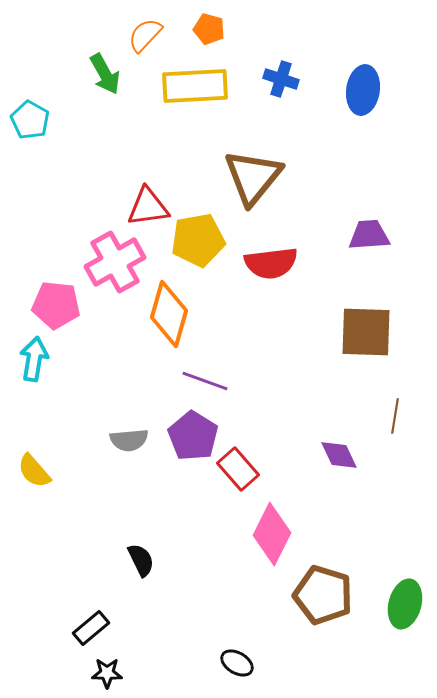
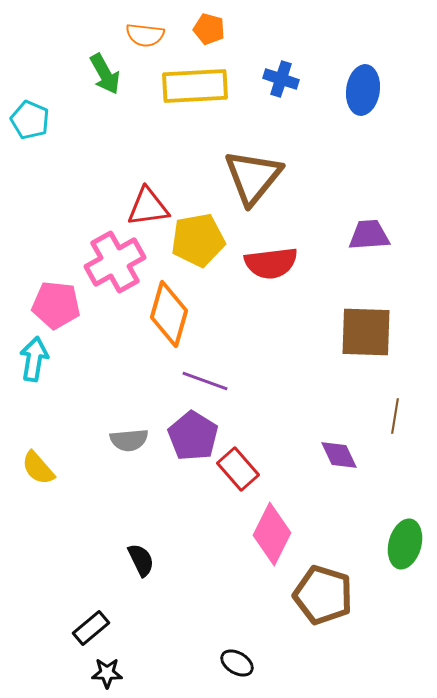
orange semicircle: rotated 126 degrees counterclockwise
cyan pentagon: rotated 6 degrees counterclockwise
yellow semicircle: moved 4 px right, 3 px up
green ellipse: moved 60 px up
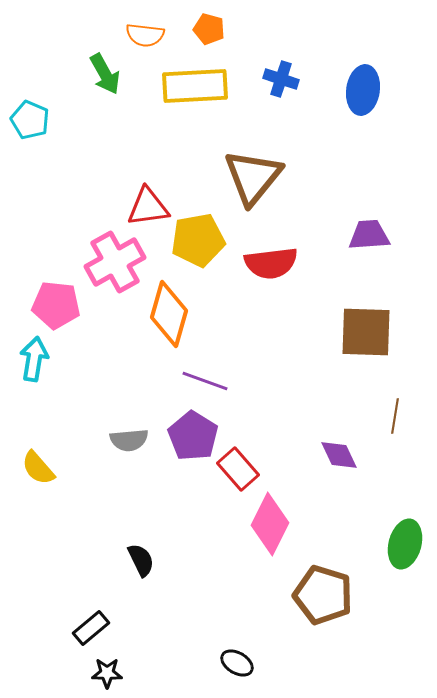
pink diamond: moved 2 px left, 10 px up
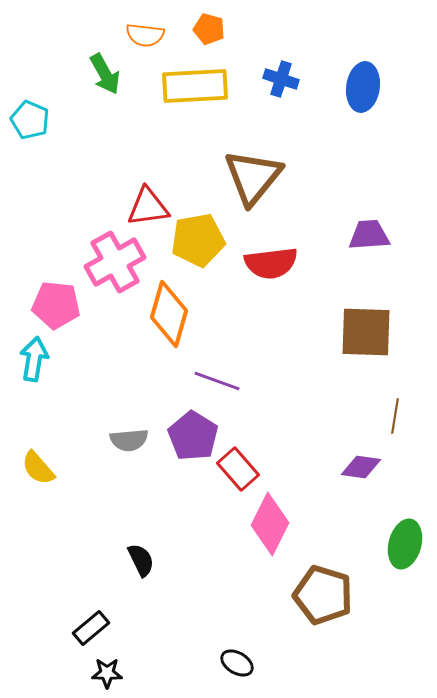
blue ellipse: moved 3 px up
purple line: moved 12 px right
purple diamond: moved 22 px right, 12 px down; rotated 57 degrees counterclockwise
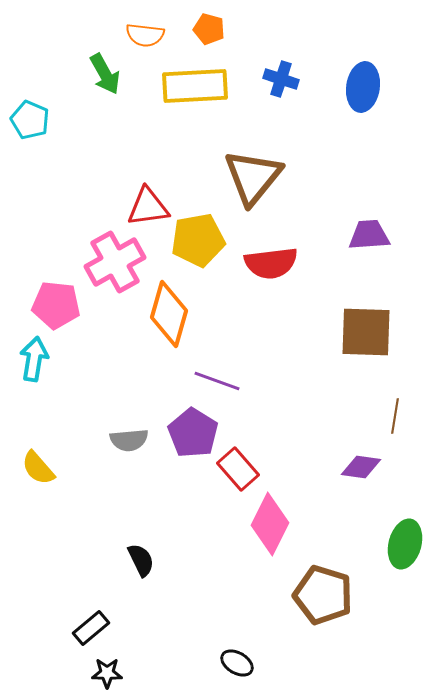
purple pentagon: moved 3 px up
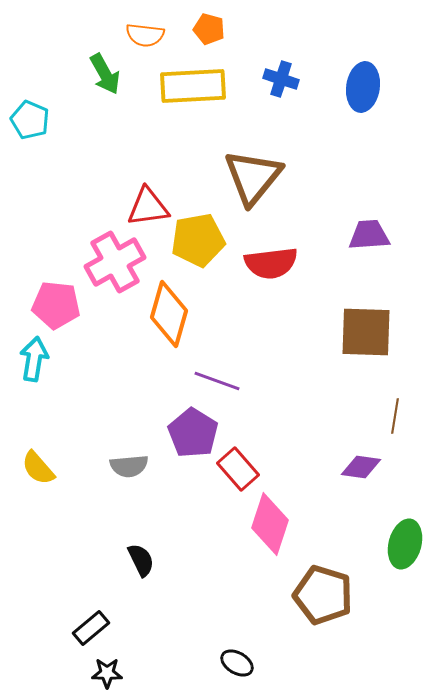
yellow rectangle: moved 2 px left
gray semicircle: moved 26 px down
pink diamond: rotated 8 degrees counterclockwise
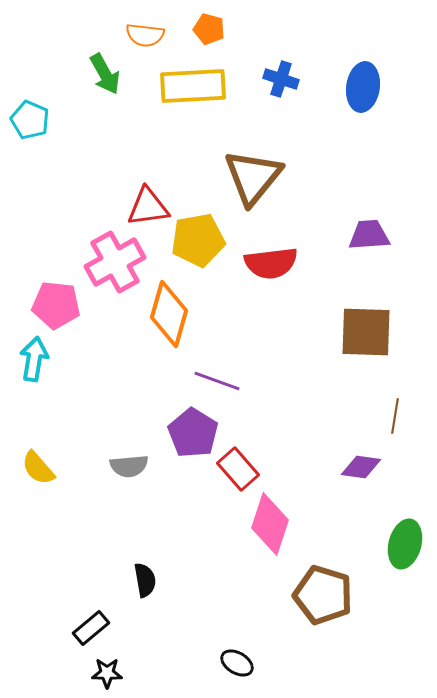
black semicircle: moved 4 px right, 20 px down; rotated 16 degrees clockwise
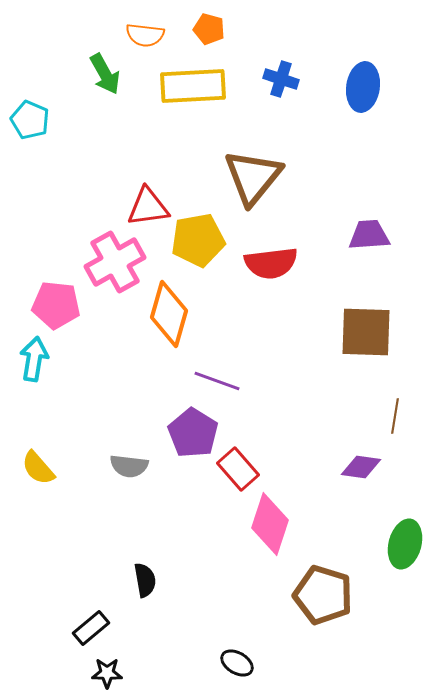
gray semicircle: rotated 12 degrees clockwise
